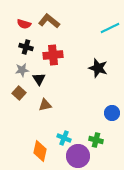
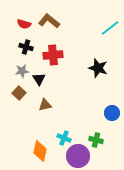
cyan line: rotated 12 degrees counterclockwise
gray star: moved 1 px down
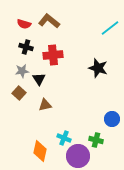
blue circle: moved 6 px down
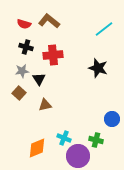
cyan line: moved 6 px left, 1 px down
orange diamond: moved 3 px left, 3 px up; rotated 55 degrees clockwise
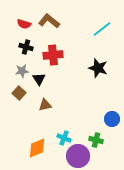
cyan line: moved 2 px left
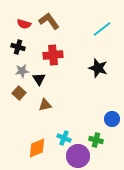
brown L-shape: rotated 15 degrees clockwise
black cross: moved 8 px left
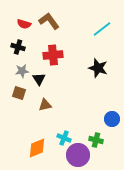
brown square: rotated 24 degrees counterclockwise
purple circle: moved 1 px up
